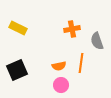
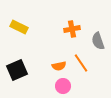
yellow rectangle: moved 1 px right, 1 px up
gray semicircle: moved 1 px right
orange line: rotated 42 degrees counterclockwise
pink circle: moved 2 px right, 1 px down
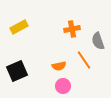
yellow rectangle: rotated 54 degrees counterclockwise
orange line: moved 3 px right, 3 px up
black square: moved 1 px down
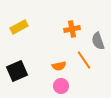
pink circle: moved 2 px left
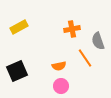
orange line: moved 1 px right, 2 px up
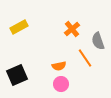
orange cross: rotated 28 degrees counterclockwise
black square: moved 4 px down
pink circle: moved 2 px up
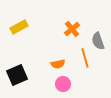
orange line: rotated 18 degrees clockwise
orange semicircle: moved 1 px left, 2 px up
pink circle: moved 2 px right
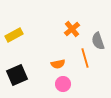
yellow rectangle: moved 5 px left, 8 px down
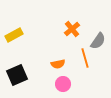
gray semicircle: rotated 126 degrees counterclockwise
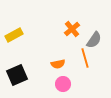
gray semicircle: moved 4 px left, 1 px up
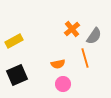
yellow rectangle: moved 6 px down
gray semicircle: moved 4 px up
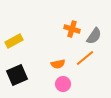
orange cross: rotated 35 degrees counterclockwise
orange line: rotated 66 degrees clockwise
